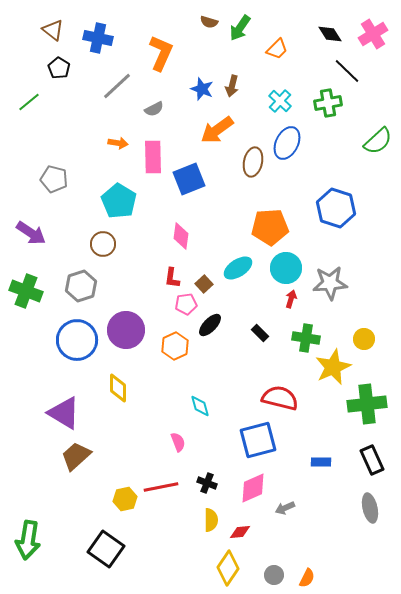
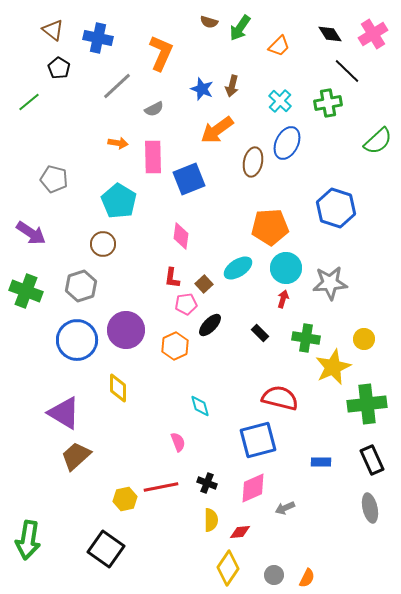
orange trapezoid at (277, 49): moved 2 px right, 3 px up
red arrow at (291, 299): moved 8 px left
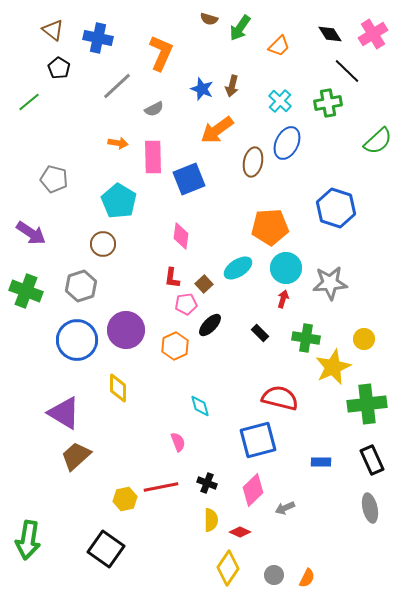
brown semicircle at (209, 22): moved 3 px up
pink diamond at (253, 488): moved 2 px down; rotated 20 degrees counterclockwise
red diamond at (240, 532): rotated 30 degrees clockwise
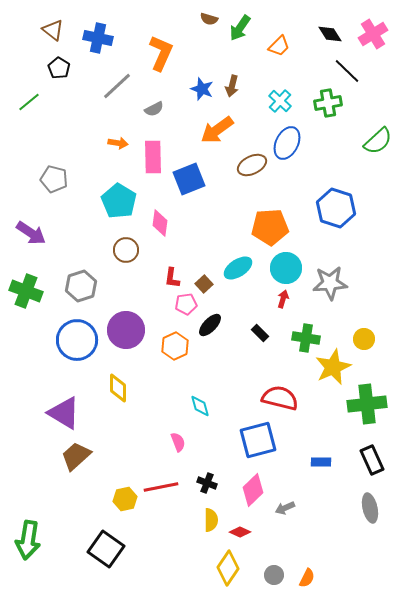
brown ellipse at (253, 162): moved 1 px left, 3 px down; rotated 52 degrees clockwise
pink diamond at (181, 236): moved 21 px left, 13 px up
brown circle at (103, 244): moved 23 px right, 6 px down
